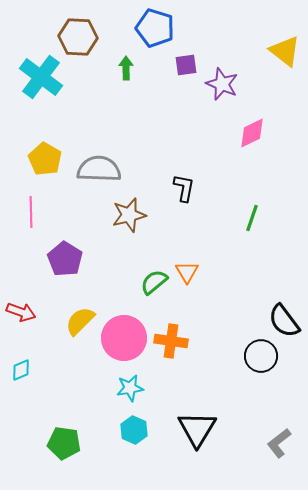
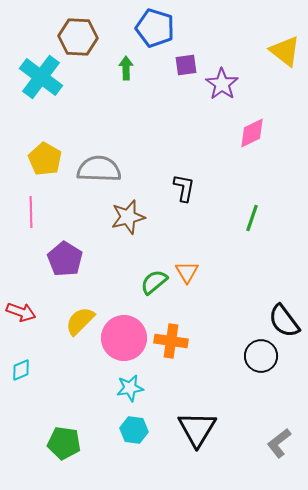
purple star: rotated 12 degrees clockwise
brown star: moved 1 px left, 2 px down
cyan hexagon: rotated 16 degrees counterclockwise
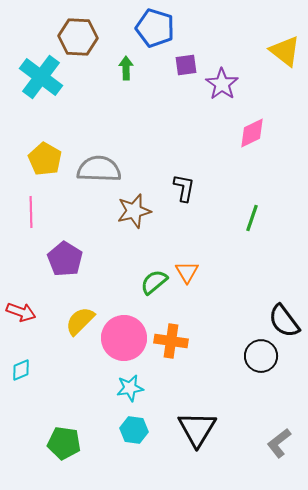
brown star: moved 6 px right, 6 px up
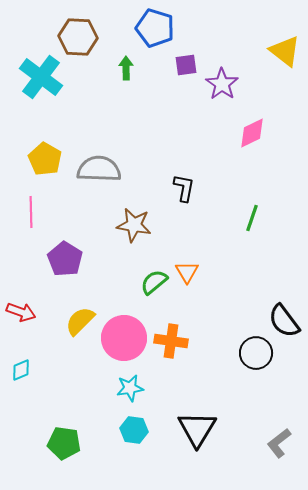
brown star: moved 14 px down; rotated 24 degrees clockwise
black circle: moved 5 px left, 3 px up
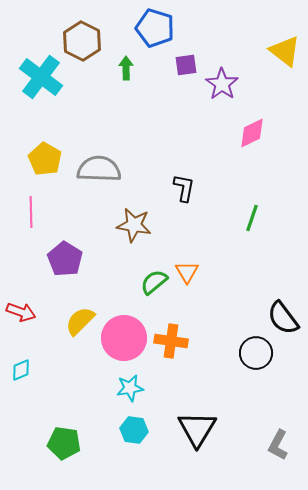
brown hexagon: moved 4 px right, 4 px down; rotated 24 degrees clockwise
black semicircle: moved 1 px left, 3 px up
gray L-shape: moved 1 px left, 2 px down; rotated 24 degrees counterclockwise
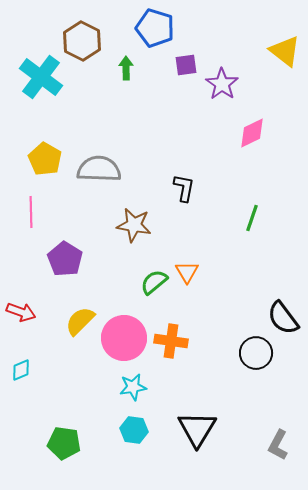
cyan star: moved 3 px right, 1 px up
